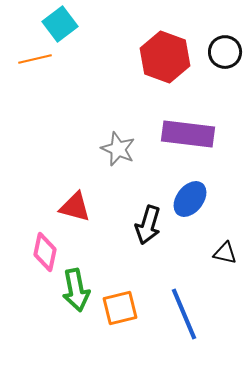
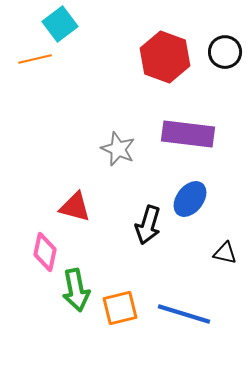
blue line: rotated 50 degrees counterclockwise
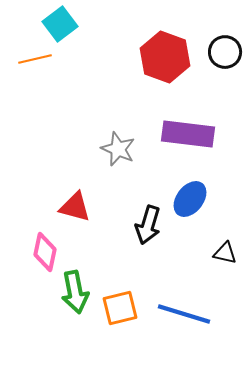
green arrow: moved 1 px left, 2 px down
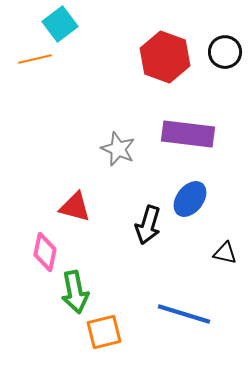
orange square: moved 16 px left, 24 px down
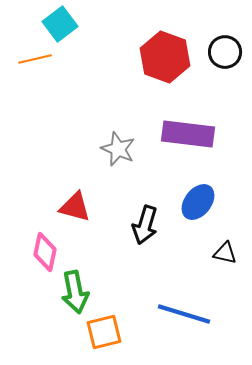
blue ellipse: moved 8 px right, 3 px down
black arrow: moved 3 px left
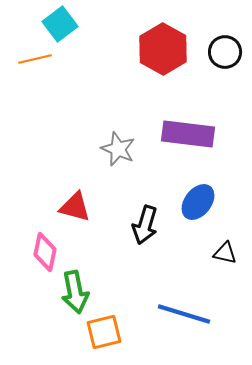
red hexagon: moved 2 px left, 8 px up; rotated 9 degrees clockwise
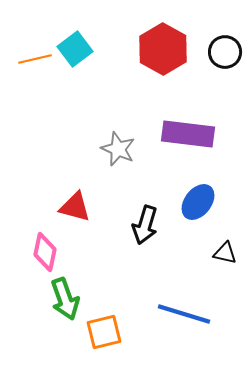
cyan square: moved 15 px right, 25 px down
green arrow: moved 10 px left, 7 px down; rotated 9 degrees counterclockwise
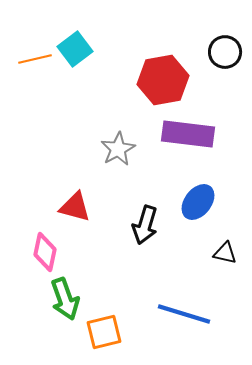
red hexagon: moved 31 px down; rotated 21 degrees clockwise
gray star: rotated 20 degrees clockwise
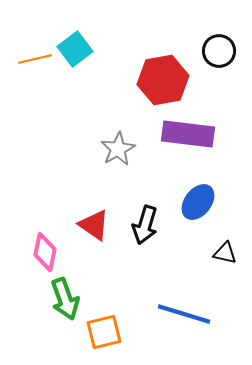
black circle: moved 6 px left, 1 px up
red triangle: moved 19 px right, 18 px down; rotated 20 degrees clockwise
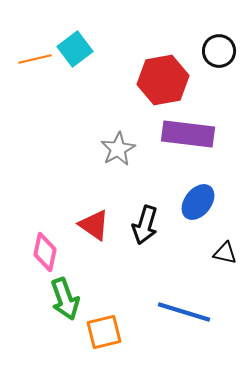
blue line: moved 2 px up
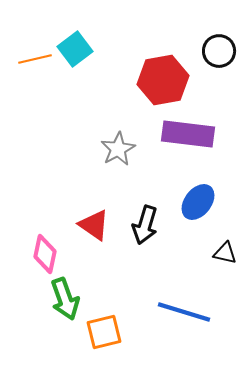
pink diamond: moved 2 px down
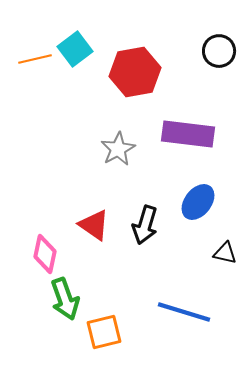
red hexagon: moved 28 px left, 8 px up
